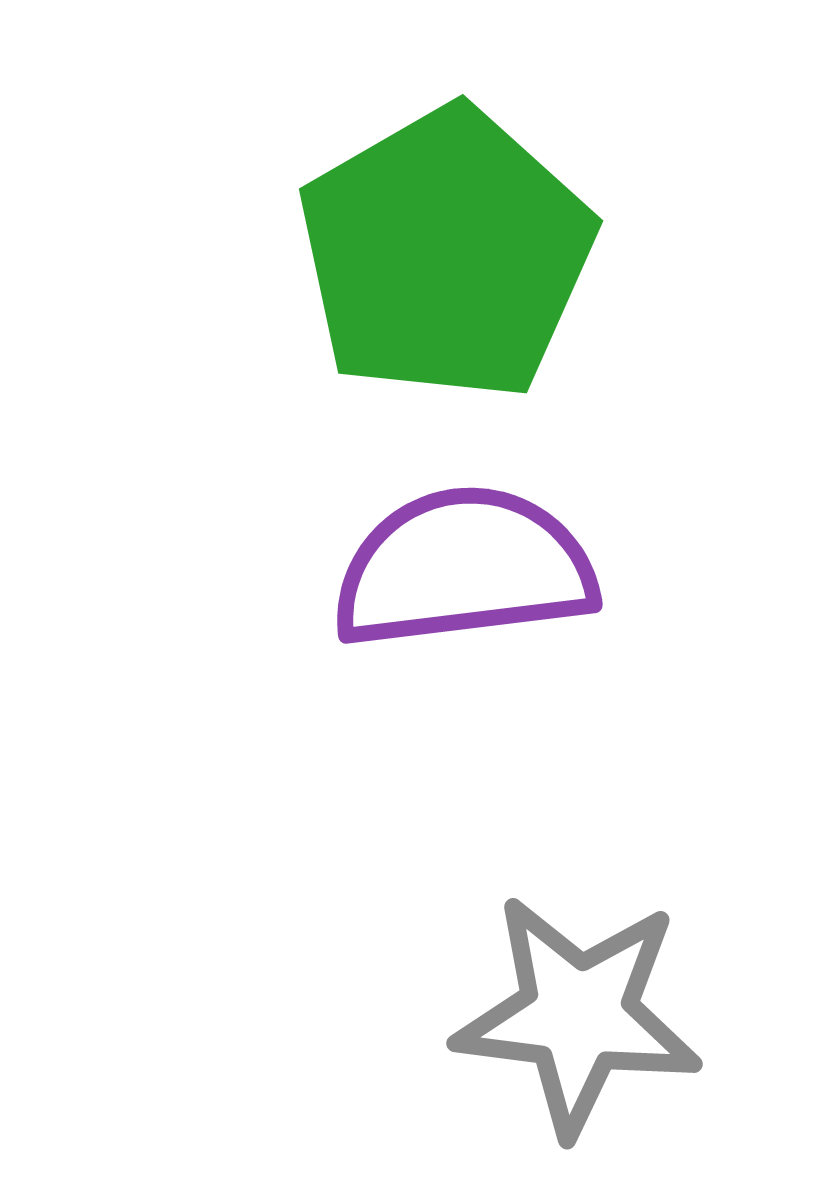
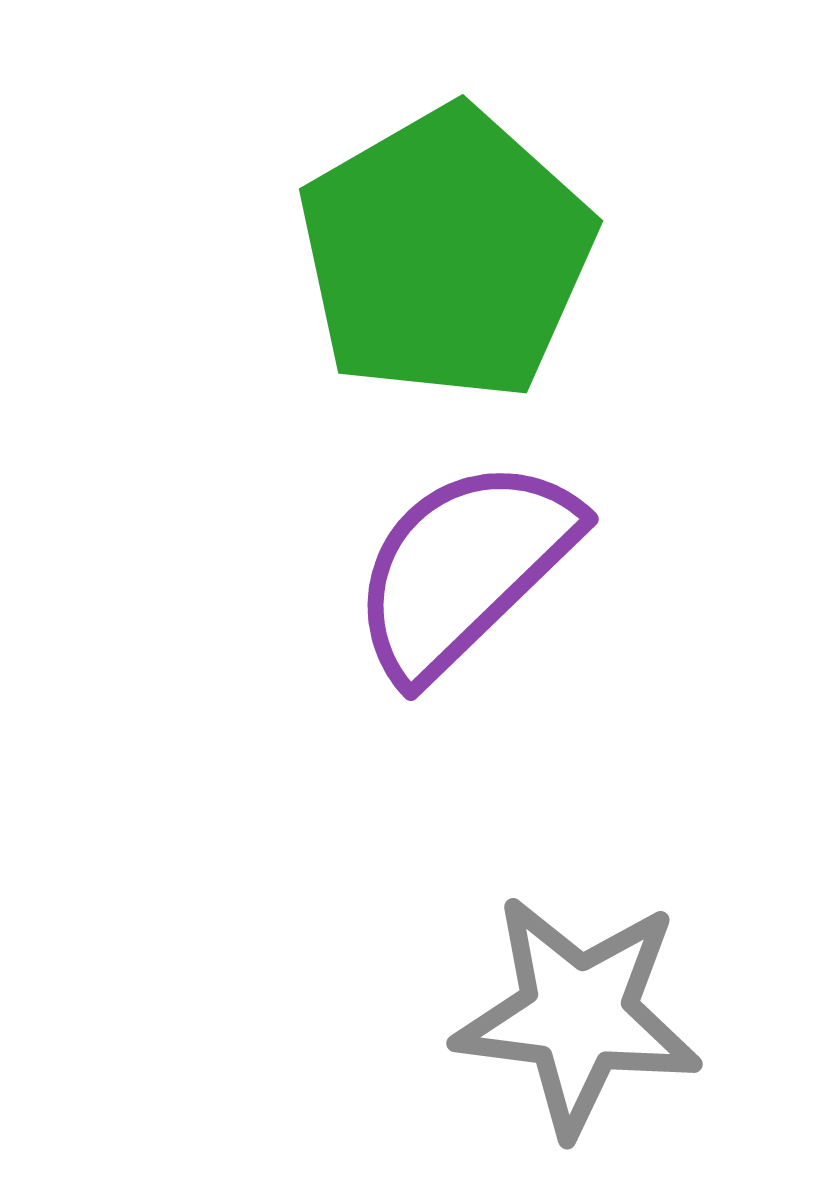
purple semicircle: rotated 37 degrees counterclockwise
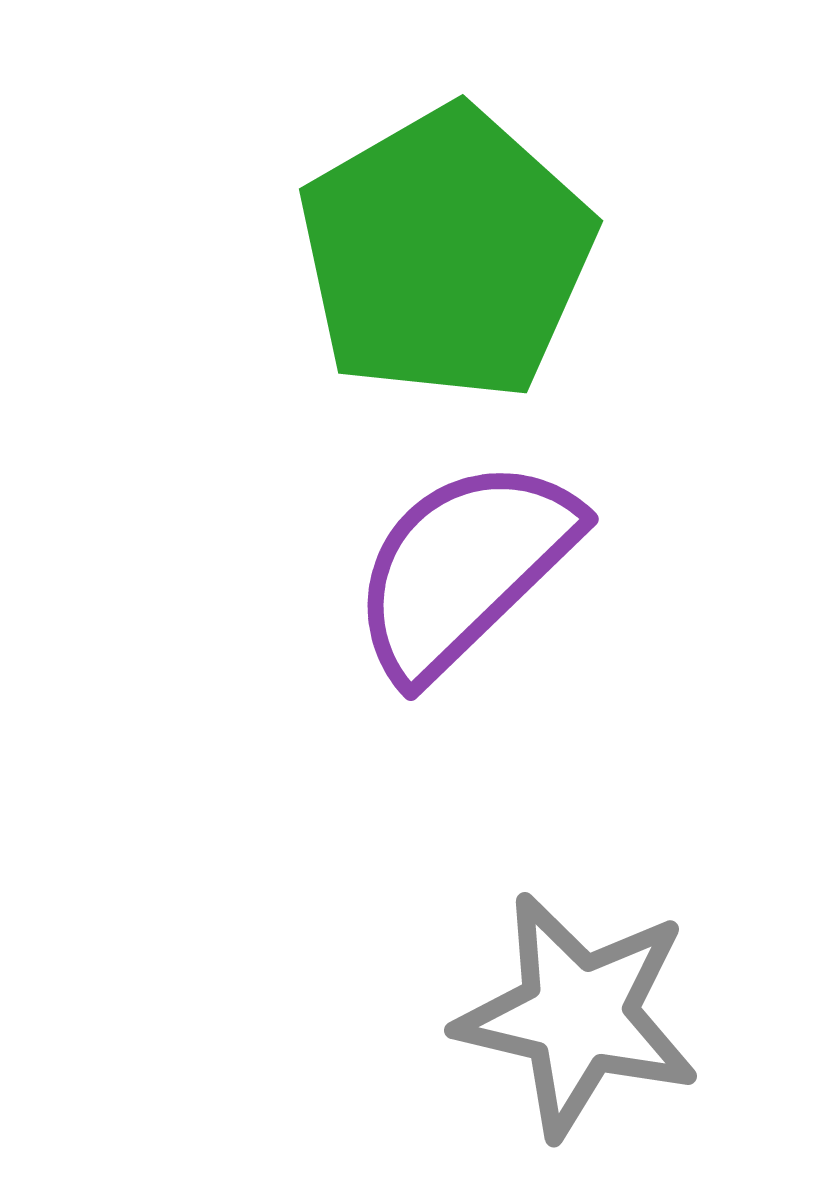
gray star: rotated 6 degrees clockwise
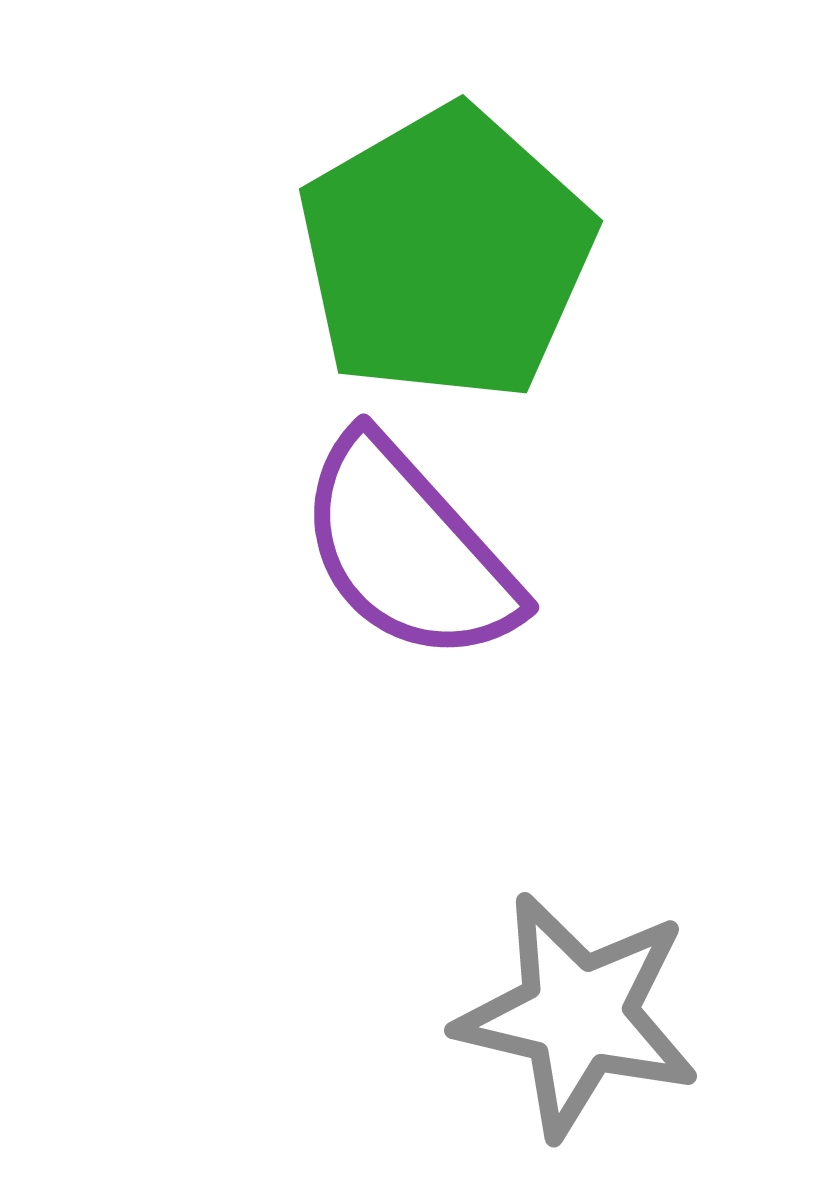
purple semicircle: moved 56 px left, 18 px up; rotated 88 degrees counterclockwise
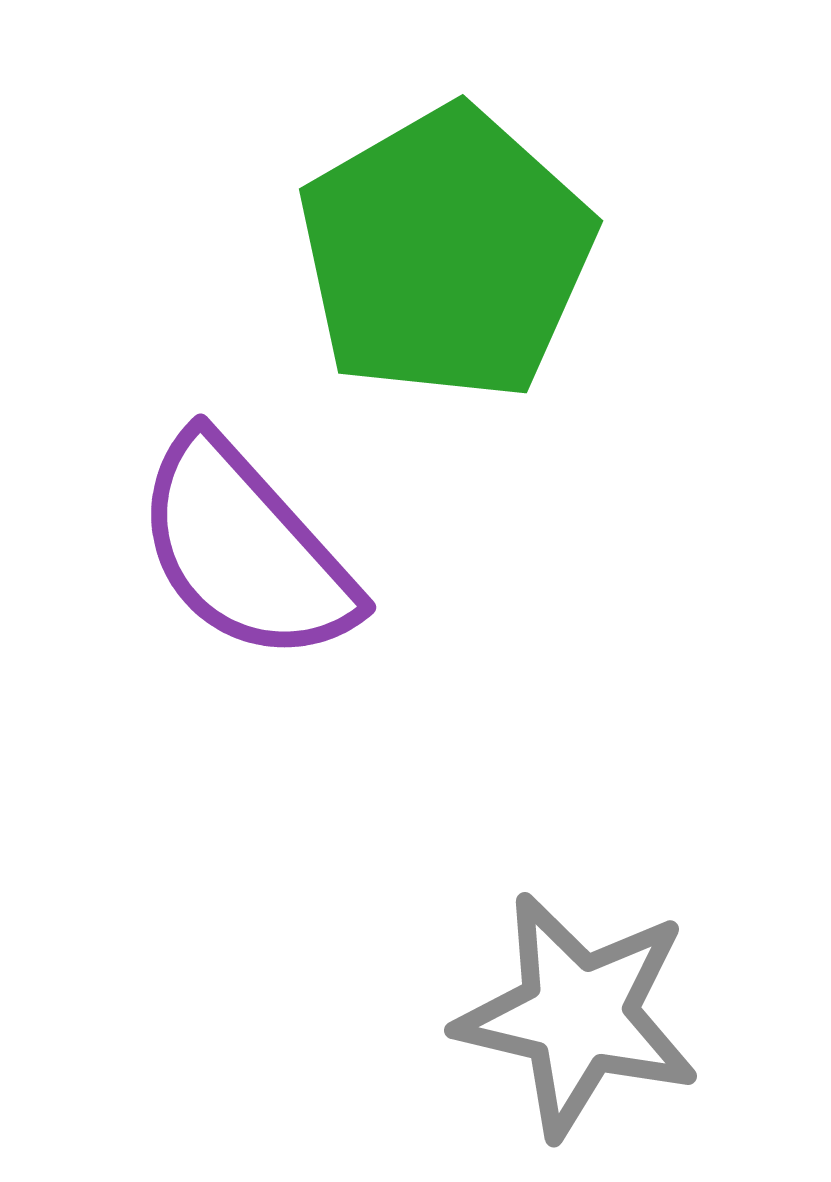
purple semicircle: moved 163 px left
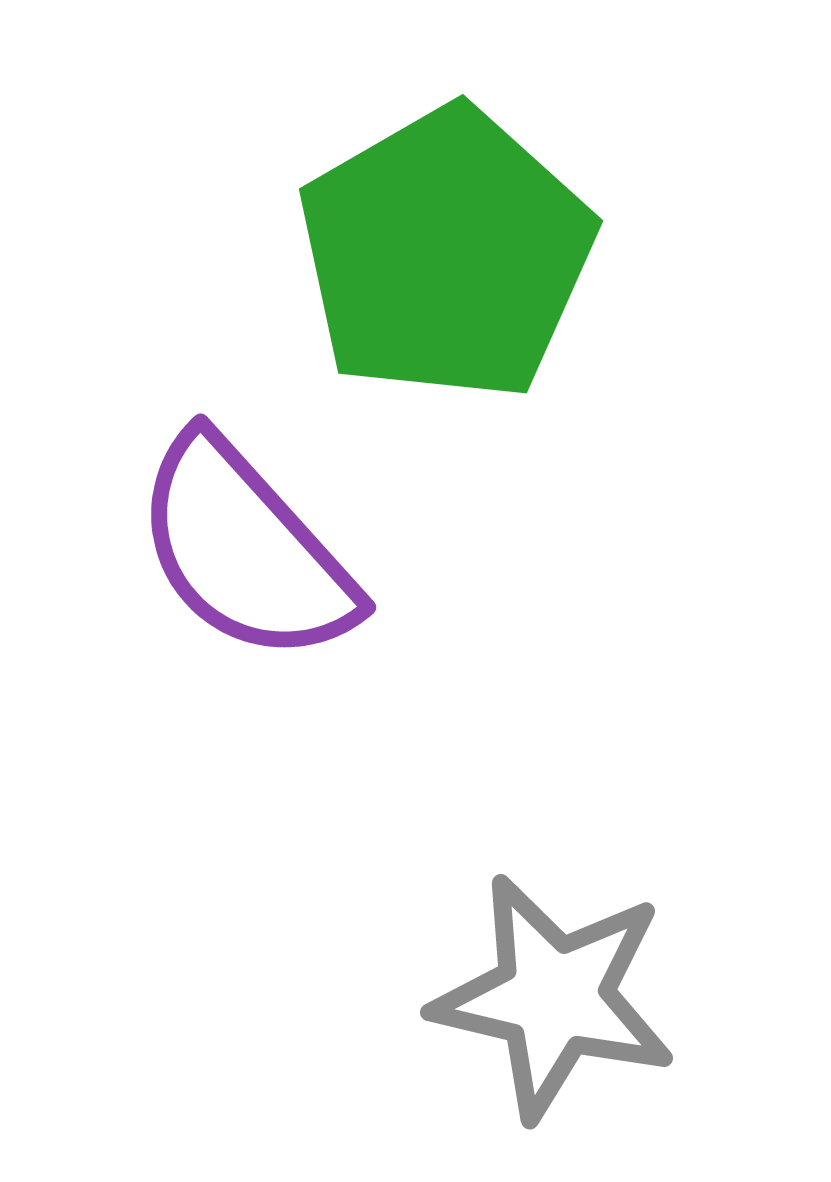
gray star: moved 24 px left, 18 px up
